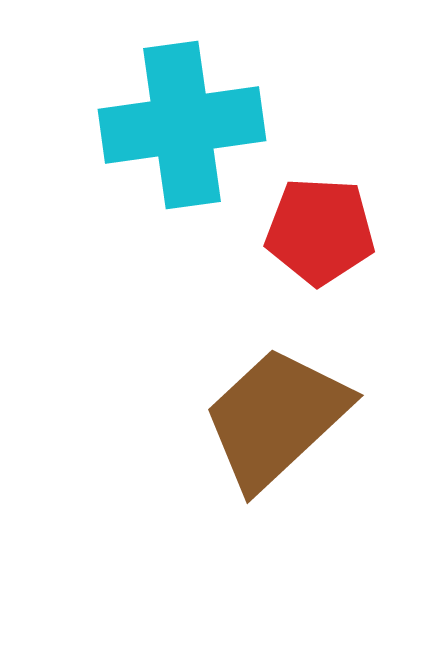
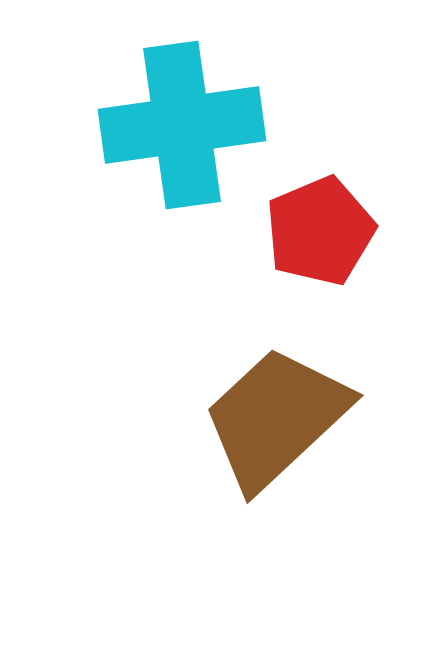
red pentagon: rotated 26 degrees counterclockwise
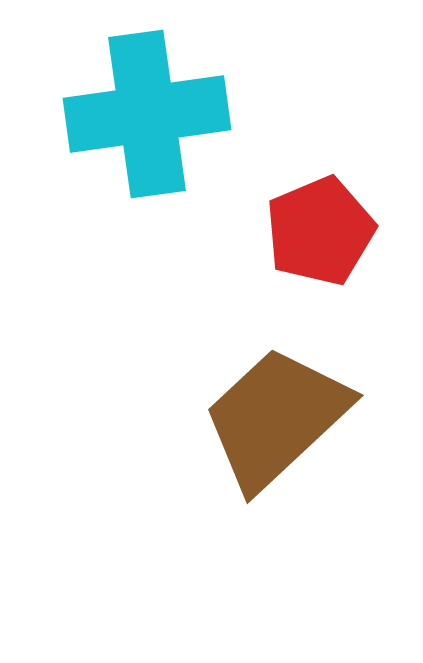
cyan cross: moved 35 px left, 11 px up
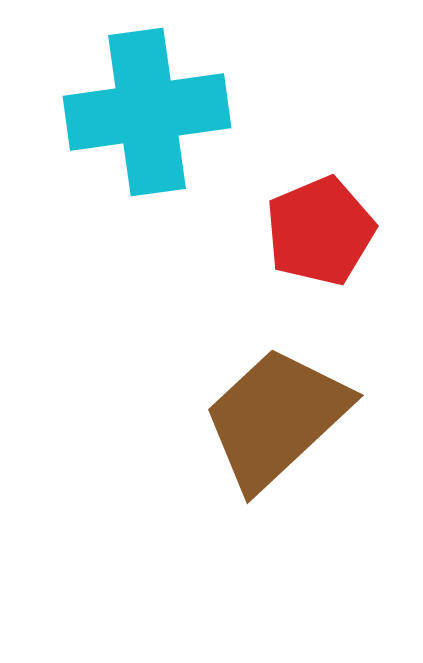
cyan cross: moved 2 px up
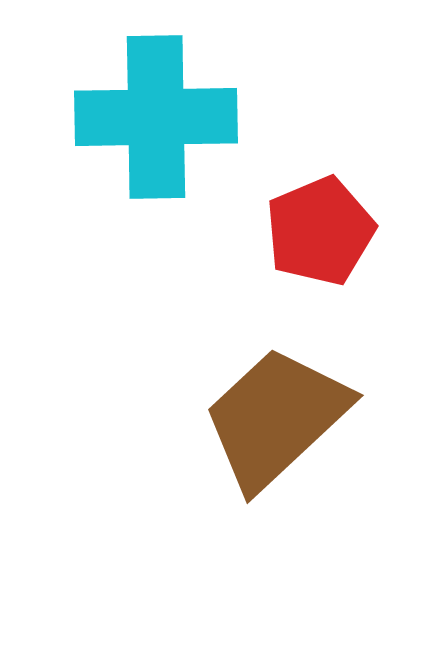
cyan cross: moved 9 px right, 5 px down; rotated 7 degrees clockwise
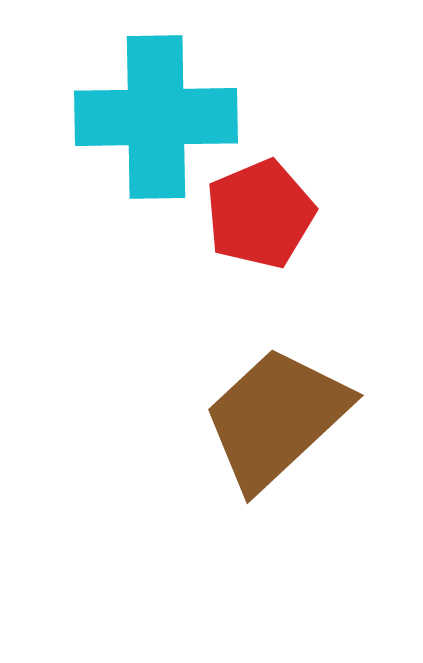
red pentagon: moved 60 px left, 17 px up
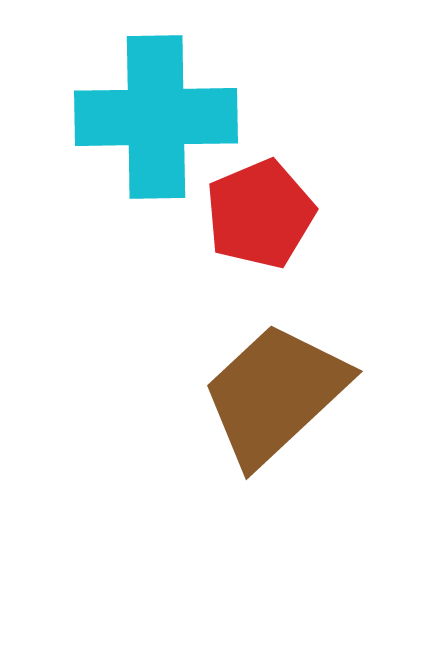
brown trapezoid: moved 1 px left, 24 px up
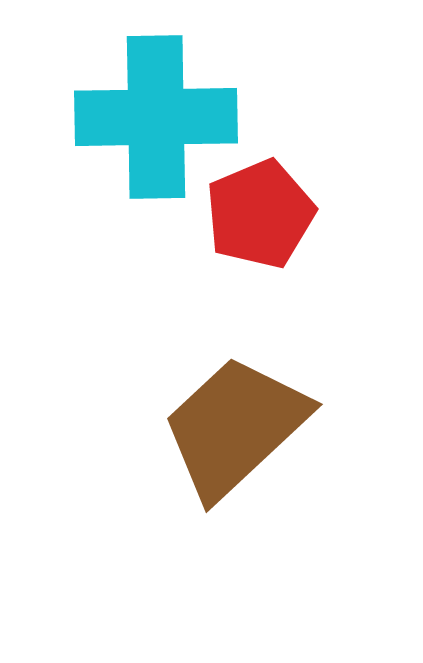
brown trapezoid: moved 40 px left, 33 px down
